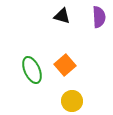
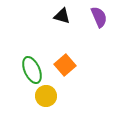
purple semicircle: rotated 20 degrees counterclockwise
yellow circle: moved 26 px left, 5 px up
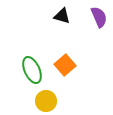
yellow circle: moved 5 px down
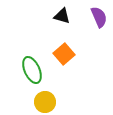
orange square: moved 1 px left, 11 px up
yellow circle: moved 1 px left, 1 px down
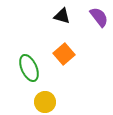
purple semicircle: rotated 15 degrees counterclockwise
green ellipse: moved 3 px left, 2 px up
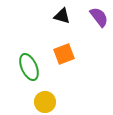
orange square: rotated 20 degrees clockwise
green ellipse: moved 1 px up
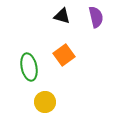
purple semicircle: moved 3 px left; rotated 25 degrees clockwise
orange square: moved 1 px down; rotated 15 degrees counterclockwise
green ellipse: rotated 12 degrees clockwise
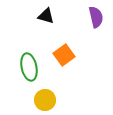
black triangle: moved 16 px left
yellow circle: moved 2 px up
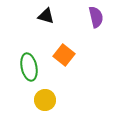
orange square: rotated 15 degrees counterclockwise
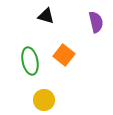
purple semicircle: moved 5 px down
green ellipse: moved 1 px right, 6 px up
yellow circle: moved 1 px left
